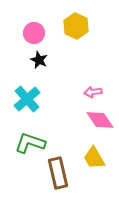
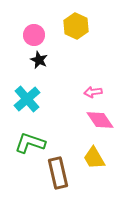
pink circle: moved 2 px down
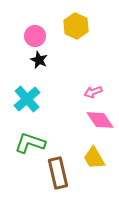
pink circle: moved 1 px right, 1 px down
pink arrow: rotated 12 degrees counterclockwise
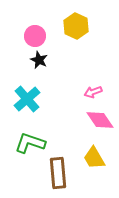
brown rectangle: rotated 8 degrees clockwise
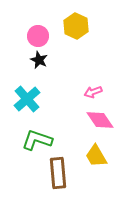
pink circle: moved 3 px right
green L-shape: moved 7 px right, 3 px up
yellow trapezoid: moved 2 px right, 2 px up
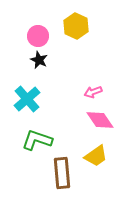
yellow trapezoid: rotated 95 degrees counterclockwise
brown rectangle: moved 4 px right
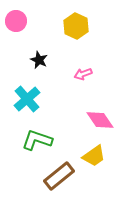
pink circle: moved 22 px left, 15 px up
pink arrow: moved 10 px left, 18 px up
yellow trapezoid: moved 2 px left
brown rectangle: moved 3 px left, 3 px down; rotated 56 degrees clockwise
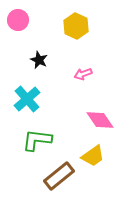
pink circle: moved 2 px right, 1 px up
green L-shape: rotated 12 degrees counterclockwise
yellow trapezoid: moved 1 px left
